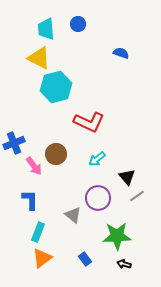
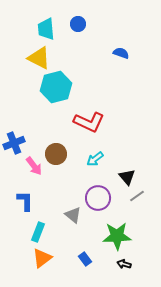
cyan arrow: moved 2 px left
blue L-shape: moved 5 px left, 1 px down
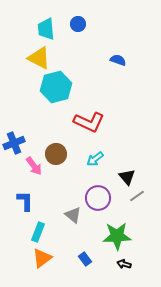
blue semicircle: moved 3 px left, 7 px down
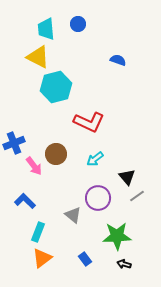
yellow triangle: moved 1 px left, 1 px up
blue L-shape: rotated 45 degrees counterclockwise
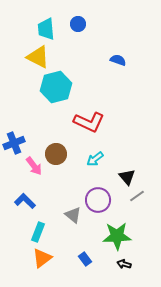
purple circle: moved 2 px down
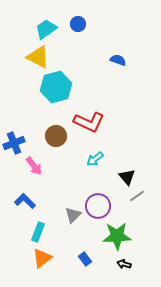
cyan trapezoid: rotated 60 degrees clockwise
brown circle: moved 18 px up
purple circle: moved 6 px down
gray triangle: rotated 36 degrees clockwise
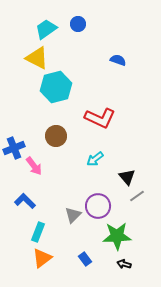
yellow triangle: moved 1 px left, 1 px down
red L-shape: moved 11 px right, 4 px up
blue cross: moved 5 px down
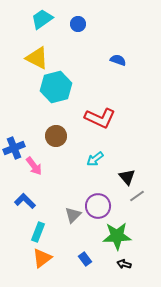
cyan trapezoid: moved 4 px left, 10 px up
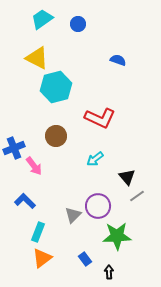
black arrow: moved 15 px left, 8 px down; rotated 72 degrees clockwise
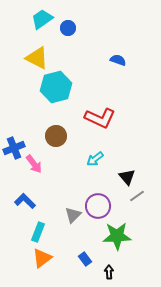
blue circle: moved 10 px left, 4 px down
pink arrow: moved 2 px up
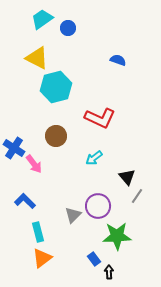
blue cross: rotated 35 degrees counterclockwise
cyan arrow: moved 1 px left, 1 px up
gray line: rotated 21 degrees counterclockwise
cyan rectangle: rotated 36 degrees counterclockwise
blue rectangle: moved 9 px right
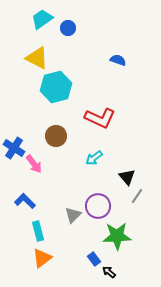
cyan rectangle: moved 1 px up
black arrow: rotated 48 degrees counterclockwise
